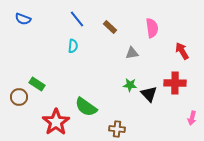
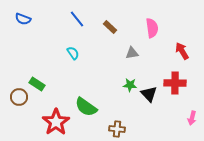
cyan semicircle: moved 7 px down; rotated 40 degrees counterclockwise
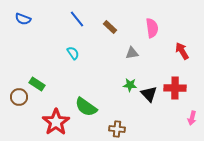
red cross: moved 5 px down
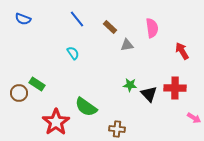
gray triangle: moved 5 px left, 8 px up
brown circle: moved 4 px up
pink arrow: moved 2 px right; rotated 72 degrees counterclockwise
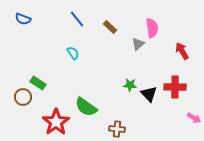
gray triangle: moved 11 px right, 1 px up; rotated 32 degrees counterclockwise
green rectangle: moved 1 px right, 1 px up
red cross: moved 1 px up
brown circle: moved 4 px right, 4 px down
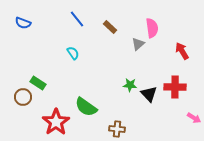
blue semicircle: moved 4 px down
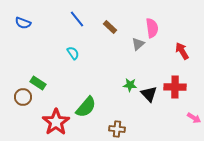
green semicircle: rotated 85 degrees counterclockwise
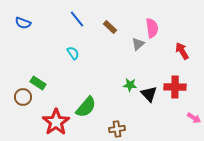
brown cross: rotated 14 degrees counterclockwise
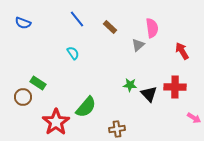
gray triangle: moved 1 px down
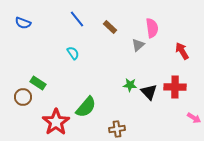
black triangle: moved 2 px up
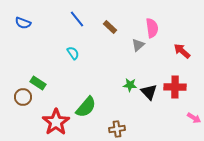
red arrow: rotated 18 degrees counterclockwise
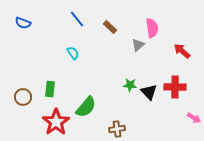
green rectangle: moved 12 px right, 6 px down; rotated 63 degrees clockwise
